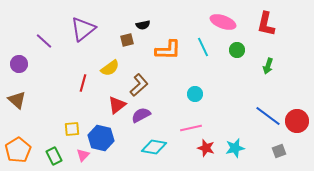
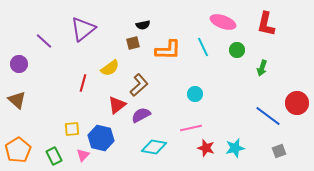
brown square: moved 6 px right, 3 px down
green arrow: moved 6 px left, 2 px down
red circle: moved 18 px up
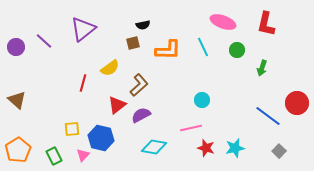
purple circle: moved 3 px left, 17 px up
cyan circle: moved 7 px right, 6 px down
gray square: rotated 24 degrees counterclockwise
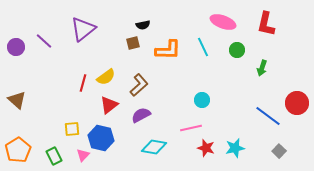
yellow semicircle: moved 4 px left, 9 px down
red triangle: moved 8 px left
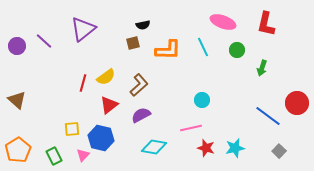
purple circle: moved 1 px right, 1 px up
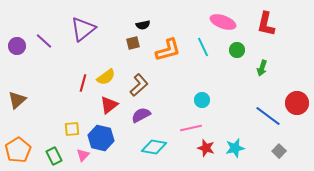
orange L-shape: rotated 16 degrees counterclockwise
brown triangle: rotated 36 degrees clockwise
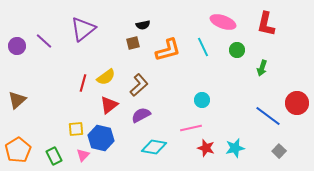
yellow square: moved 4 px right
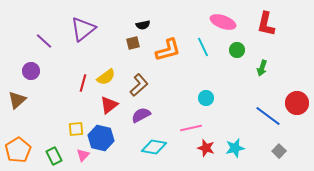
purple circle: moved 14 px right, 25 px down
cyan circle: moved 4 px right, 2 px up
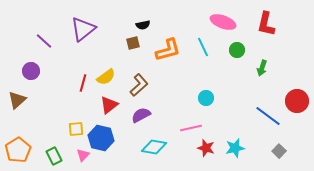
red circle: moved 2 px up
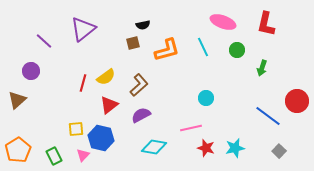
orange L-shape: moved 1 px left
